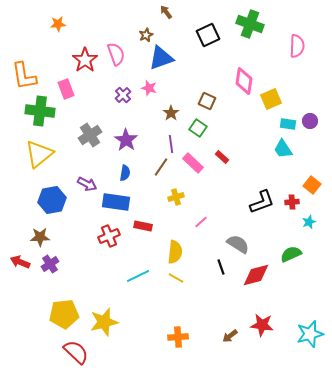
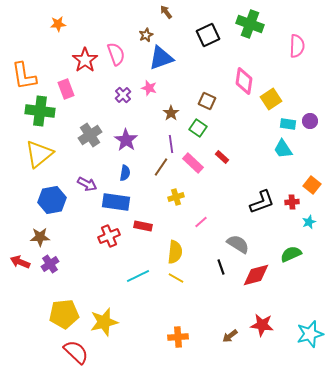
yellow square at (271, 99): rotated 10 degrees counterclockwise
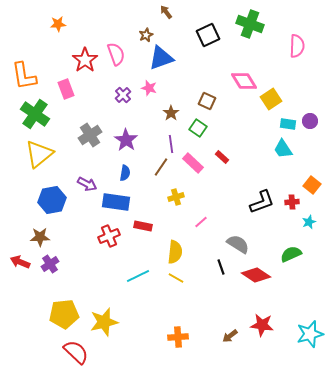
pink diamond at (244, 81): rotated 40 degrees counterclockwise
green cross at (40, 111): moved 5 px left, 3 px down; rotated 28 degrees clockwise
red diamond at (256, 275): rotated 48 degrees clockwise
